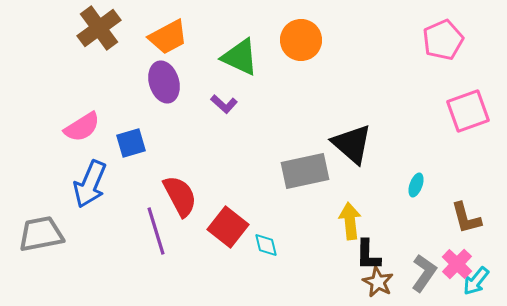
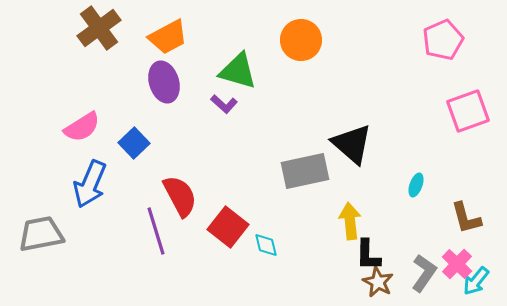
green triangle: moved 2 px left, 14 px down; rotated 9 degrees counterclockwise
blue square: moved 3 px right; rotated 28 degrees counterclockwise
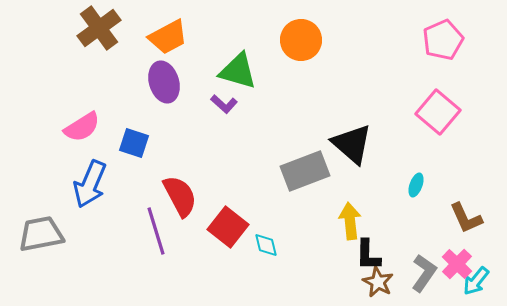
pink square: moved 30 px left, 1 px down; rotated 30 degrees counterclockwise
blue square: rotated 28 degrees counterclockwise
gray rectangle: rotated 9 degrees counterclockwise
brown L-shape: rotated 9 degrees counterclockwise
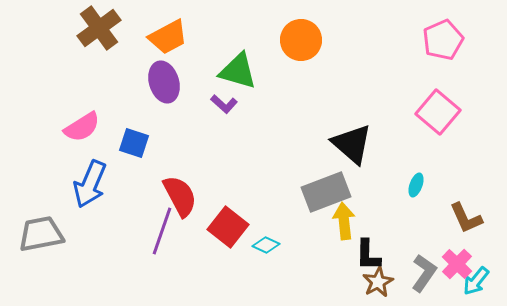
gray rectangle: moved 21 px right, 21 px down
yellow arrow: moved 6 px left
purple line: moved 6 px right; rotated 36 degrees clockwise
cyan diamond: rotated 52 degrees counterclockwise
brown star: rotated 16 degrees clockwise
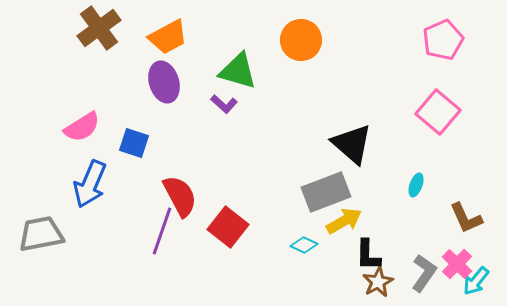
yellow arrow: rotated 66 degrees clockwise
cyan diamond: moved 38 px right
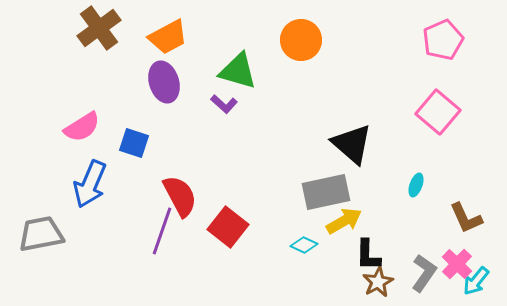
gray rectangle: rotated 9 degrees clockwise
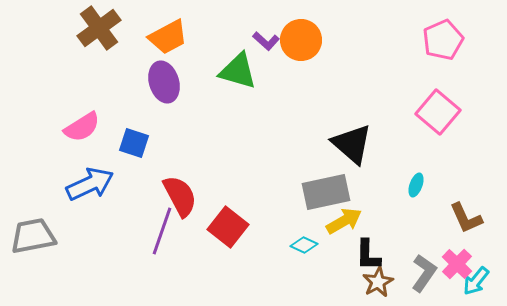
purple L-shape: moved 42 px right, 63 px up
blue arrow: rotated 138 degrees counterclockwise
gray trapezoid: moved 8 px left, 2 px down
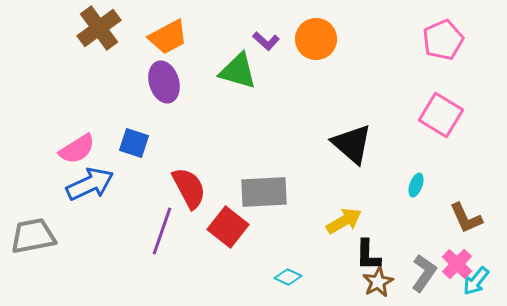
orange circle: moved 15 px right, 1 px up
pink square: moved 3 px right, 3 px down; rotated 9 degrees counterclockwise
pink semicircle: moved 5 px left, 22 px down
gray rectangle: moved 62 px left; rotated 9 degrees clockwise
red semicircle: moved 9 px right, 8 px up
cyan diamond: moved 16 px left, 32 px down
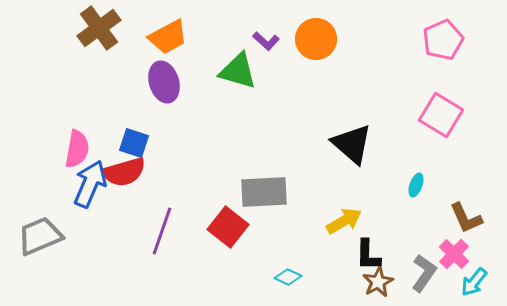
pink semicircle: rotated 48 degrees counterclockwise
blue arrow: rotated 42 degrees counterclockwise
red semicircle: moved 65 px left, 16 px up; rotated 102 degrees clockwise
gray trapezoid: moved 7 px right; rotated 12 degrees counterclockwise
pink cross: moved 3 px left, 10 px up
cyan arrow: moved 2 px left, 1 px down
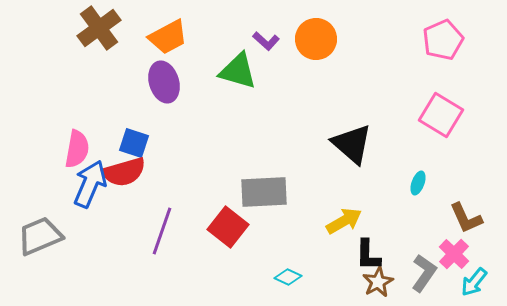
cyan ellipse: moved 2 px right, 2 px up
